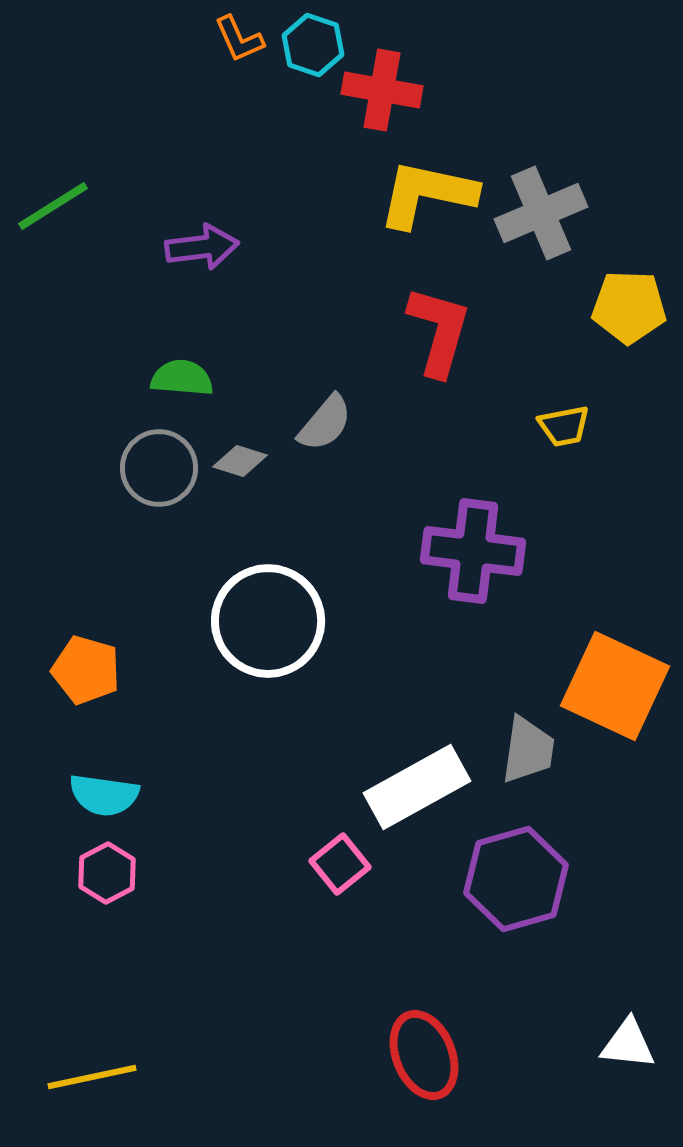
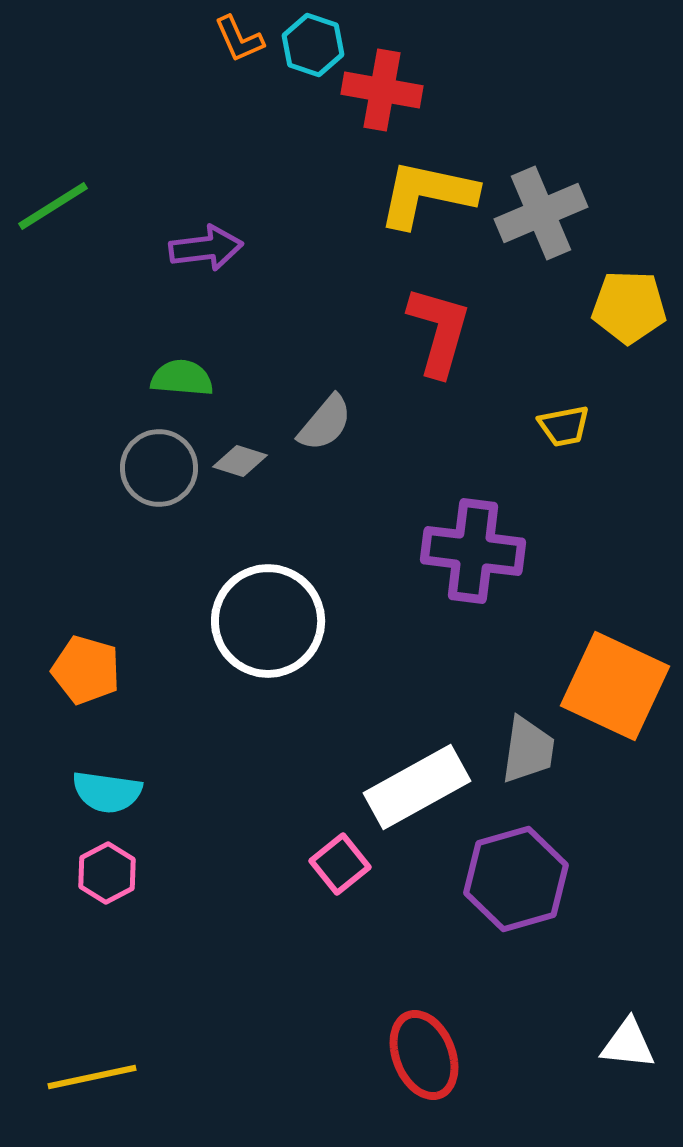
purple arrow: moved 4 px right, 1 px down
cyan semicircle: moved 3 px right, 3 px up
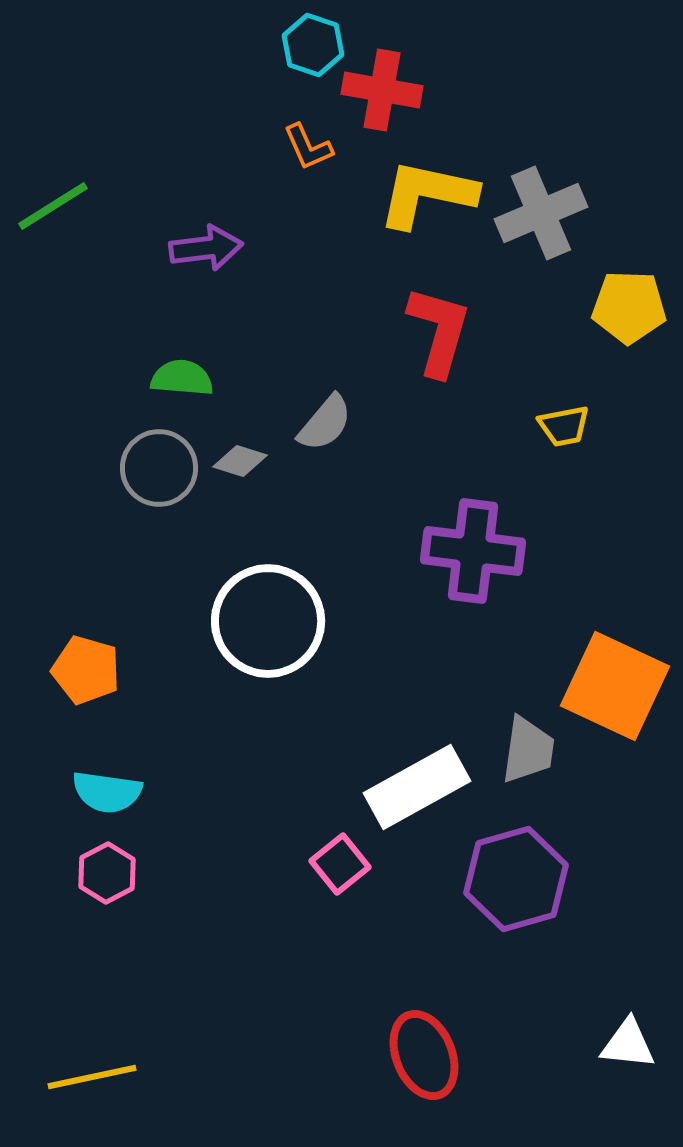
orange L-shape: moved 69 px right, 108 px down
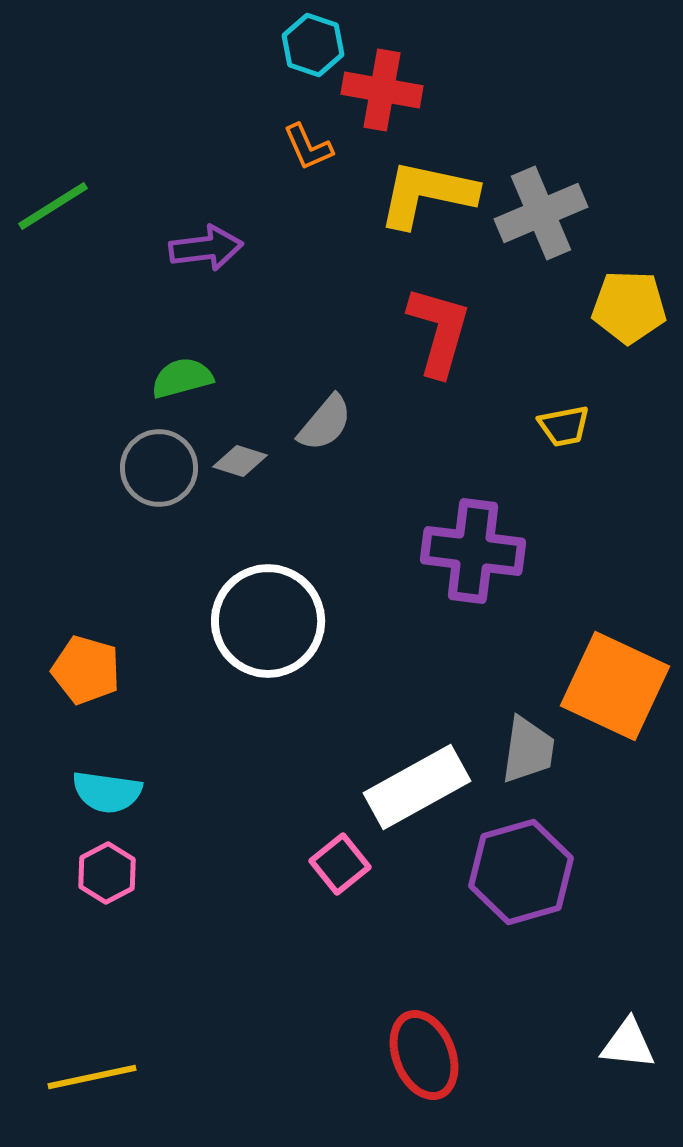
green semicircle: rotated 20 degrees counterclockwise
purple hexagon: moved 5 px right, 7 px up
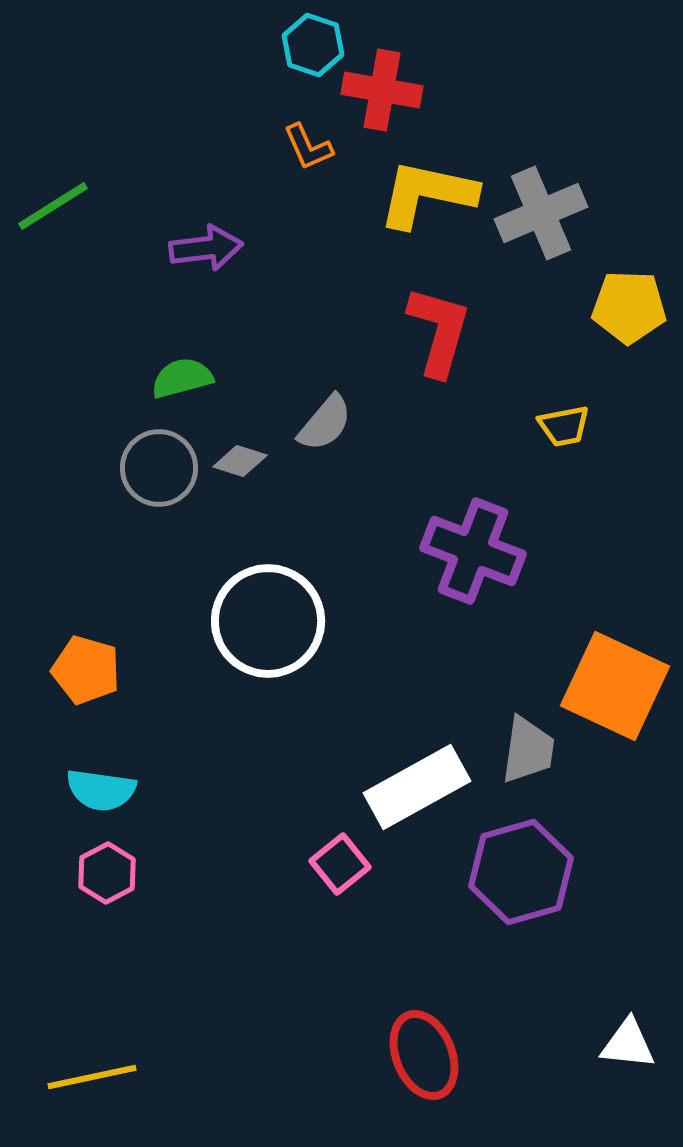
purple cross: rotated 14 degrees clockwise
cyan semicircle: moved 6 px left, 2 px up
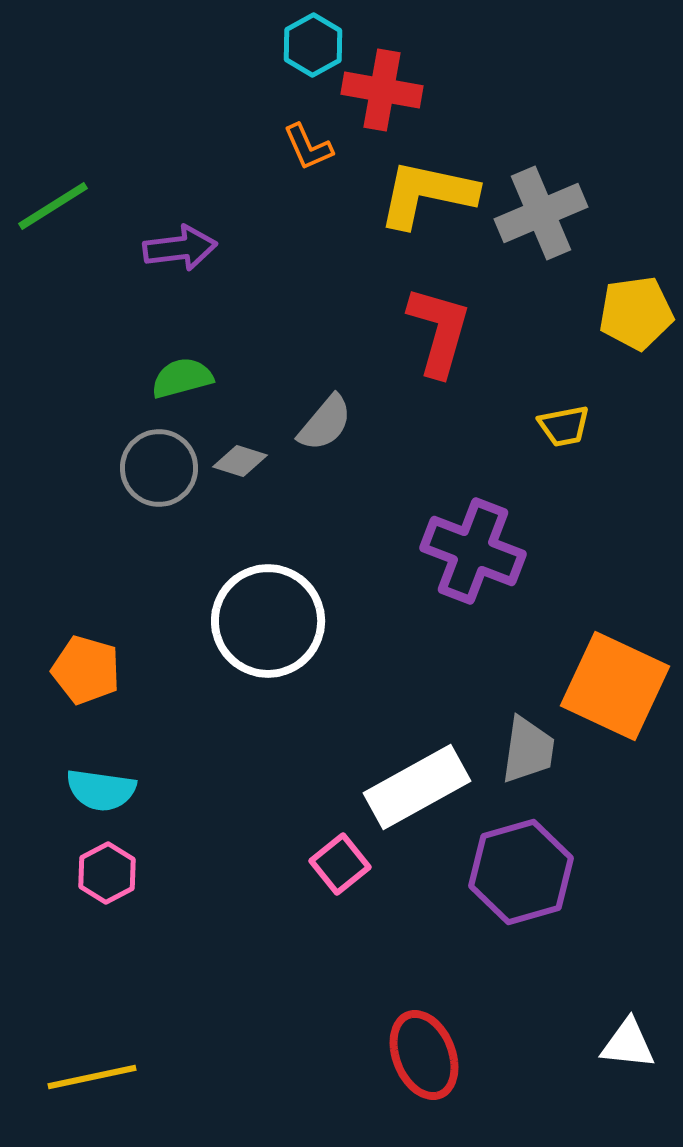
cyan hexagon: rotated 12 degrees clockwise
purple arrow: moved 26 px left
yellow pentagon: moved 7 px right, 6 px down; rotated 10 degrees counterclockwise
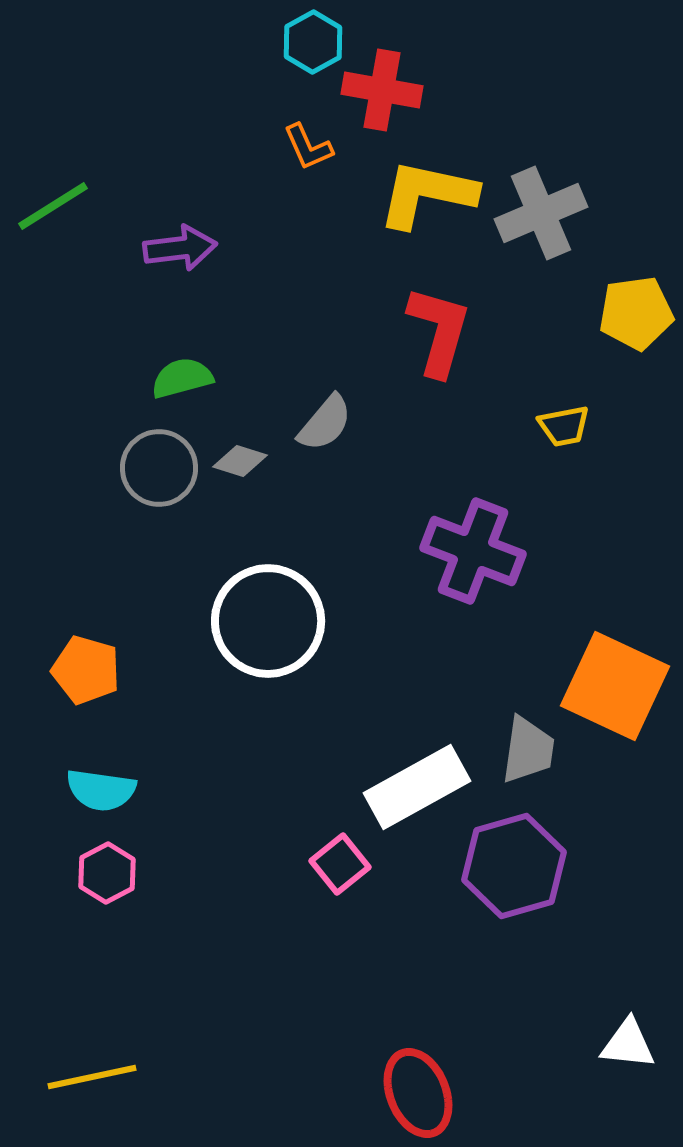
cyan hexagon: moved 3 px up
purple hexagon: moved 7 px left, 6 px up
red ellipse: moved 6 px left, 38 px down
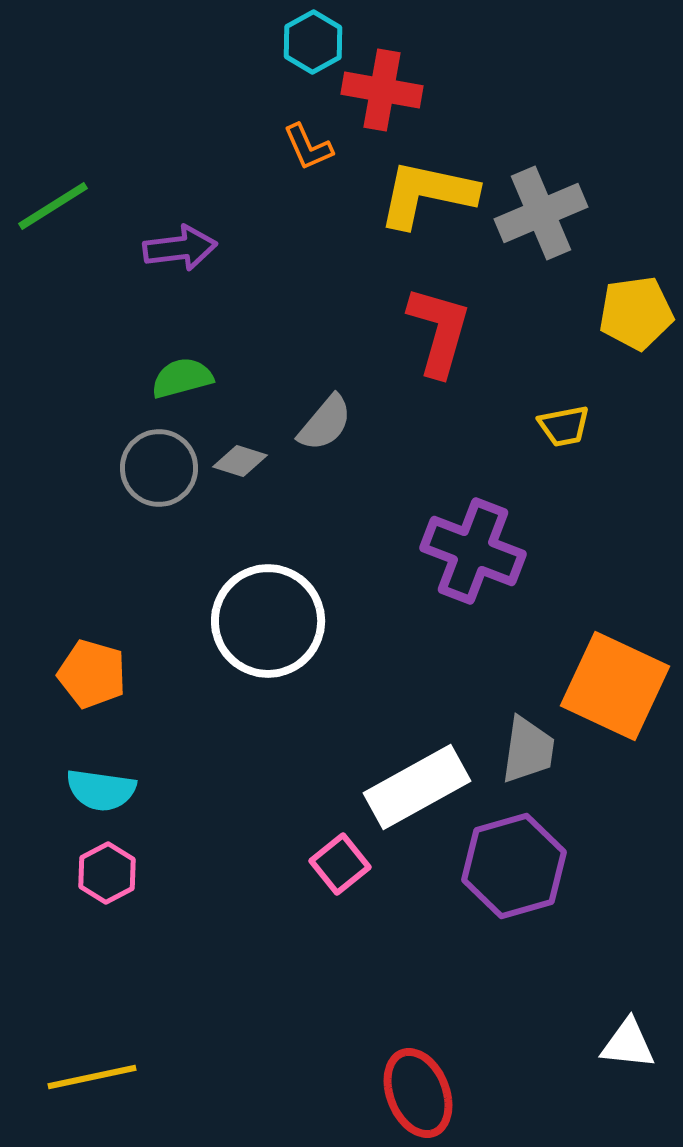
orange pentagon: moved 6 px right, 4 px down
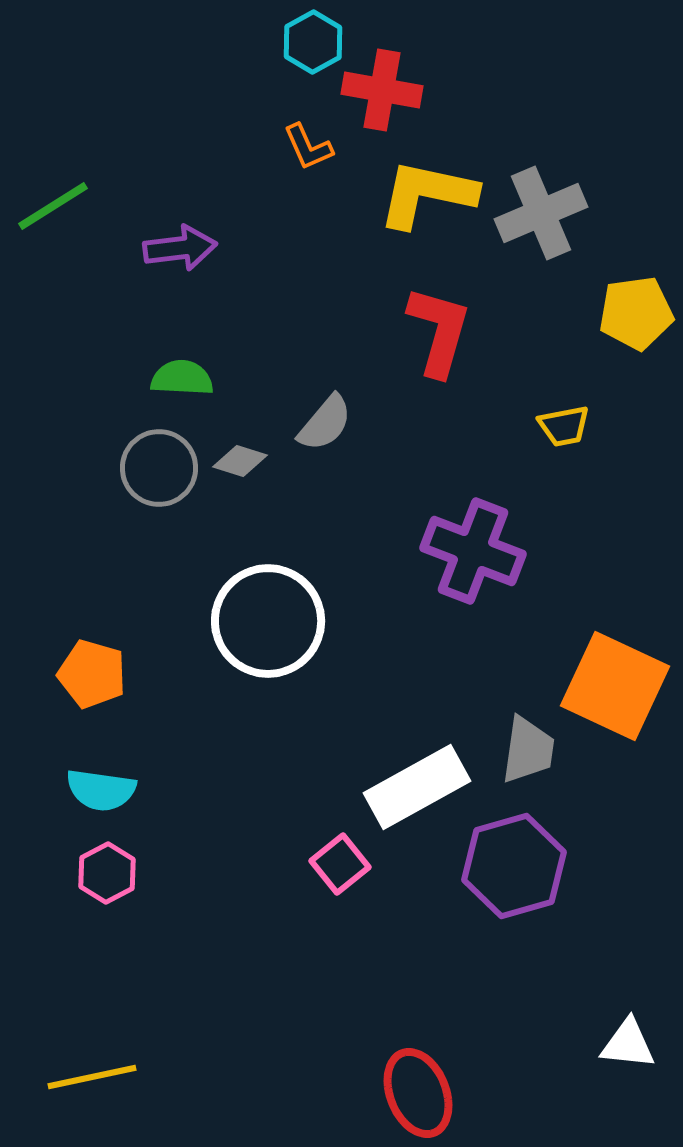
green semicircle: rotated 18 degrees clockwise
